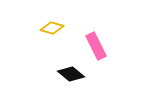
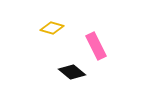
black diamond: moved 1 px right, 2 px up
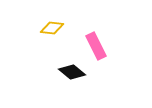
yellow diamond: rotated 10 degrees counterclockwise
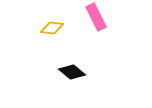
pink rectangle: moved 29 px up
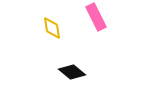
yellow diamond: rotated 75 degrees clockwise
